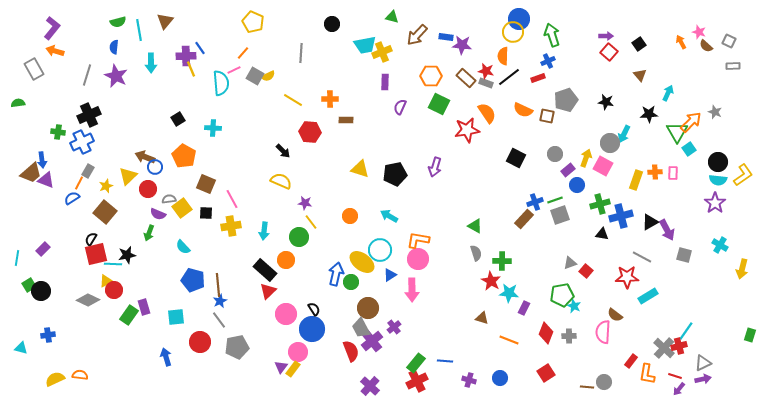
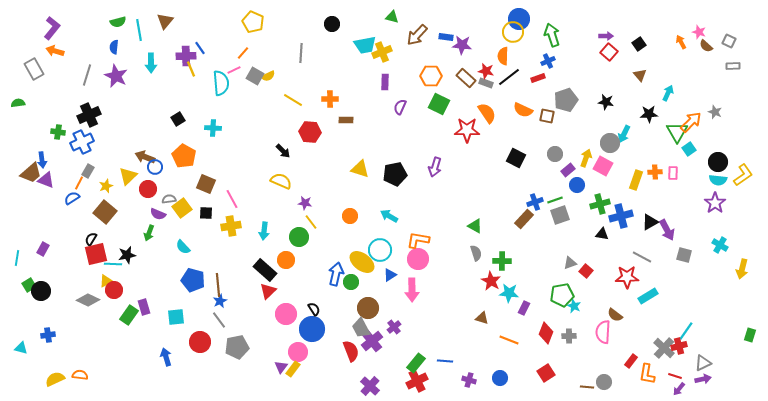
red star at (467, 130): rotated 10 degrees clockwise
purple rectangle at (43, 249): rotated 16 degrees counterclockwise
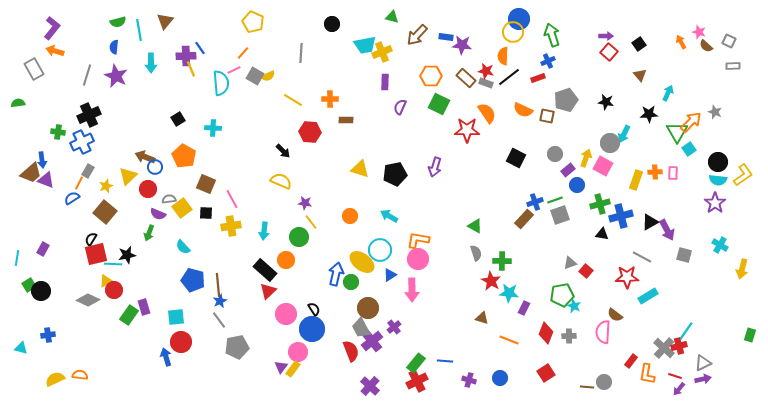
red circle at (200, 342): moved 19 px left
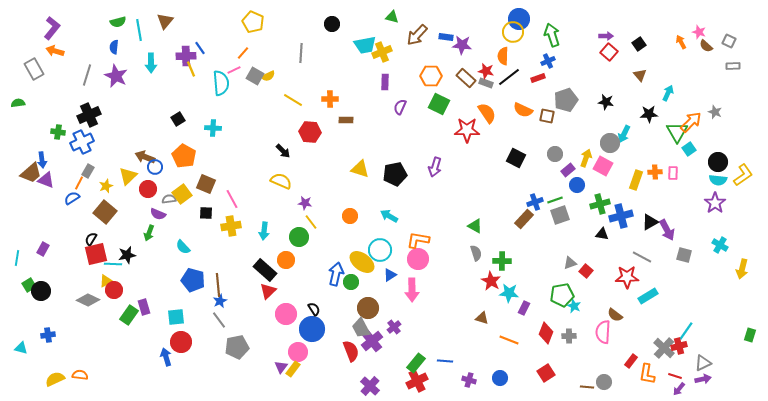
yellow square at (182, 208): moved 14 px up
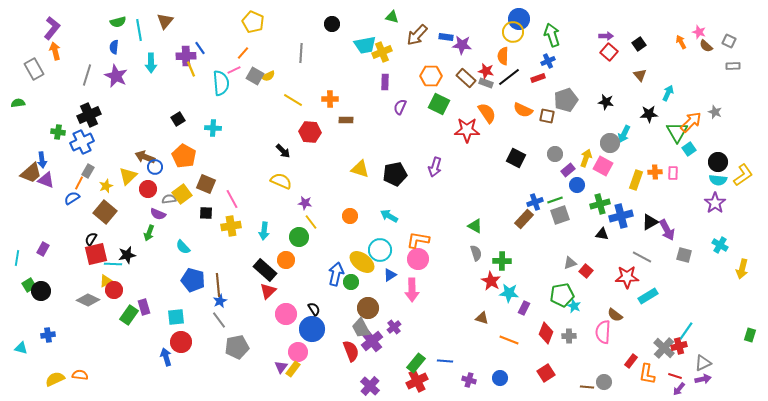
orange arrow at (55, 51): rotated 60 degrees clockwise
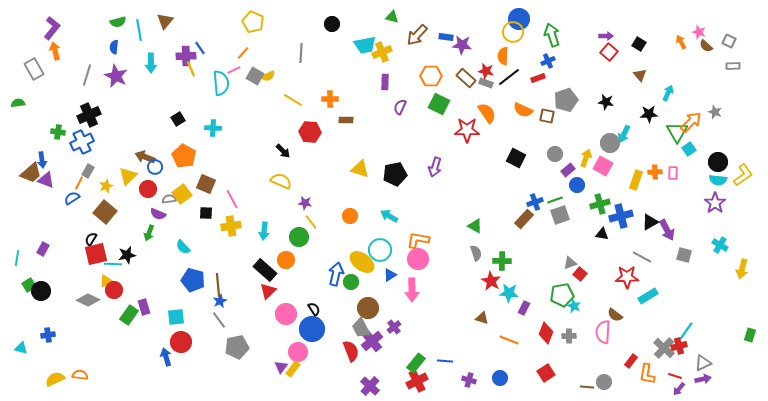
black square at (639, 44): rotated 24 degrees counterclockwise
red square at (586, 271): moved 6 px left, 3 px down
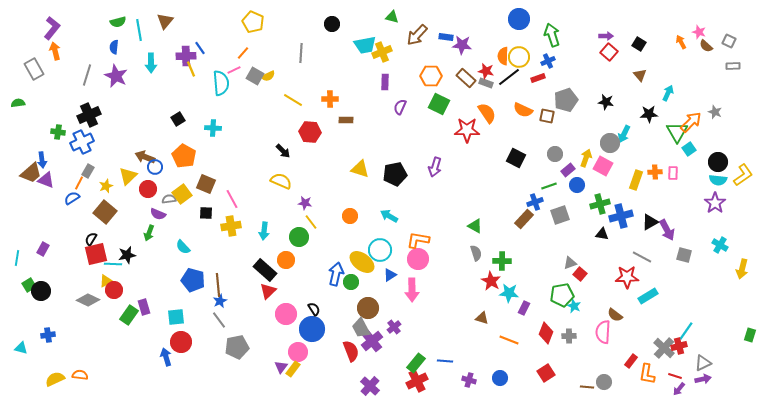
yellow circle at (513, 32): moved 6 px right, 25 px down
green line at (555, 200): moved 6 px left, 14 px up
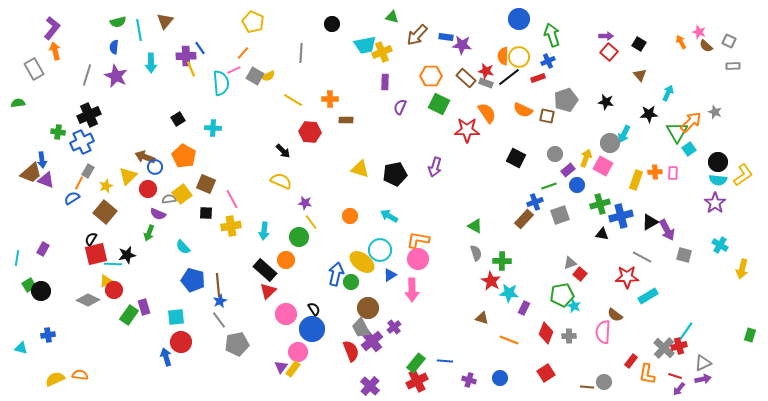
gray pentagon at (237, 347): moved 3 px up
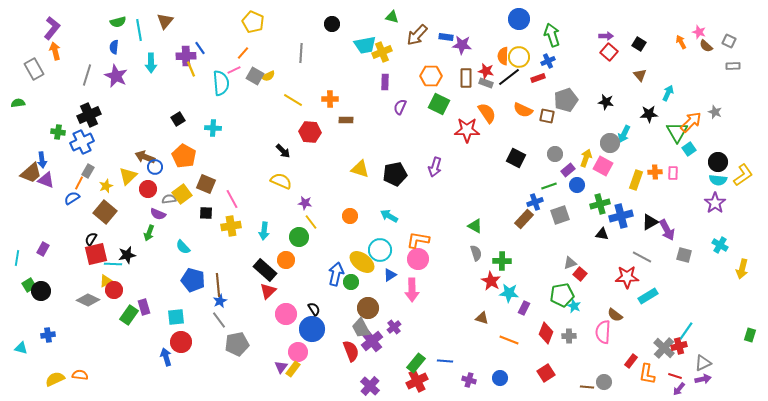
brown rectangle at (466, 78): rotated 48 degrees clockwise
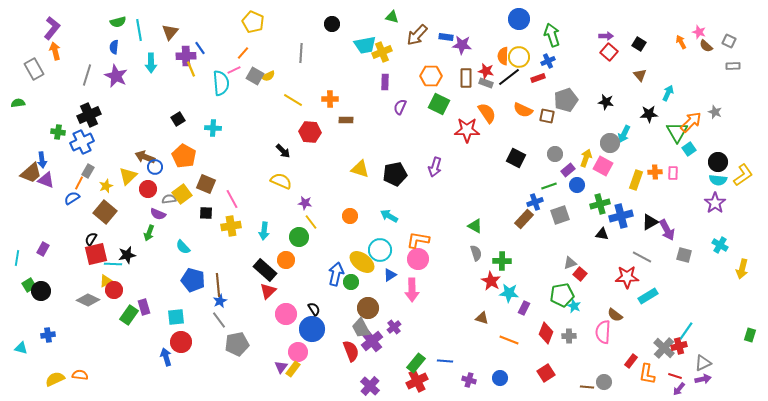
brown triangle at (165, 21): moved 5 px right, 11 px down
